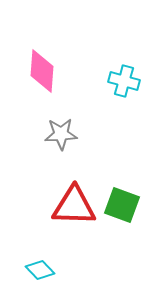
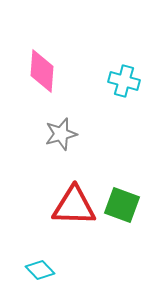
gray star: rotated 12 degrees counterclockwise
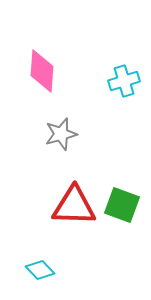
cyan cross: rotated 32 degrees counterclockwise
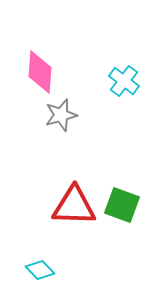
pink diamond: moved 2 px left, 1 px down
cyan cross: rotated 36 degrees counterclockwise
gray star: moved 19 px up
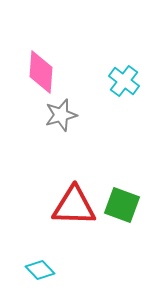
pink diamond: moved 1 px right
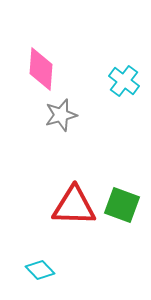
pink diamond: moved 3 px up
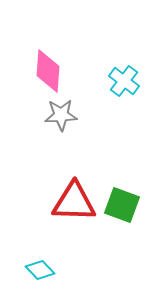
pink diamond: moved 7 px right, 2 px down
gray star: rotated 12 degrees clockwise
red triangle: moved 4 px up
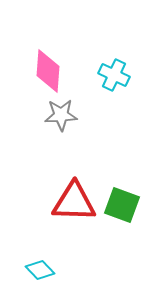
cyan cross: moved 10 px left, 6 px up; rotated 12 degrees counterclockwise
